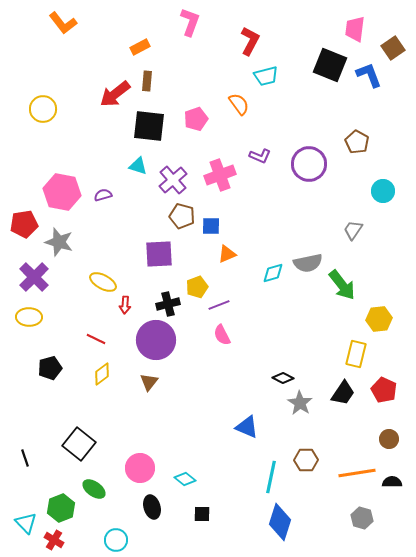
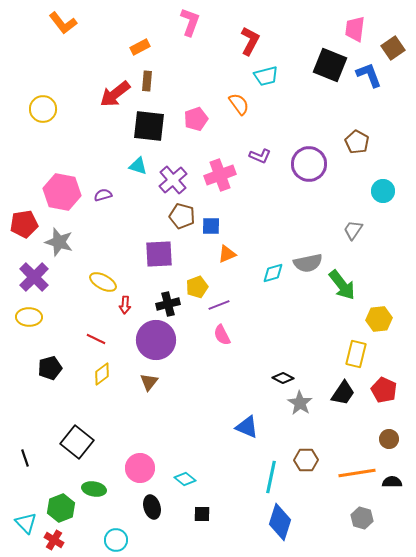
black square at (79, 444): moved 2 px left, 2 px up
green ellipse at (94, 489): rotated 25 degrees counterclockwise
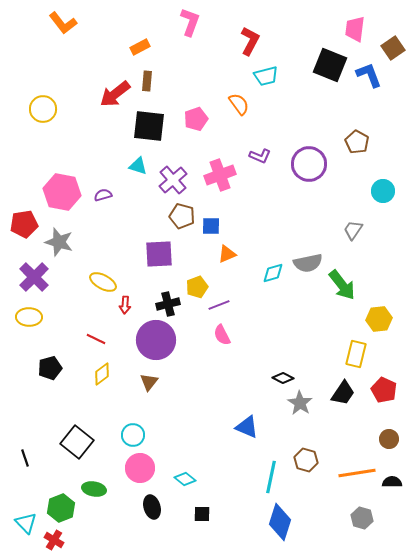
brown hexagon at (306, 460): rotated 15 degrees clockwise
cyan circle at (116, 540): moved 17 px right, 105 px up
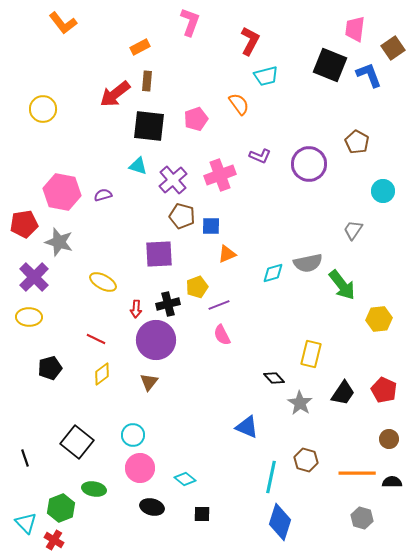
red arrow at (125, 305): moved 11 px right, 4 px down
yellow rectangle at (356, 354): moved 45 px left
black diamond at (283, 378): moved 9 px left; rotated 20 degrees clockwise
orange line at (357, 473): rotated 9 degrees clockwise
black ellipse at (152, 507): rotated 60 degrees counterclockwise
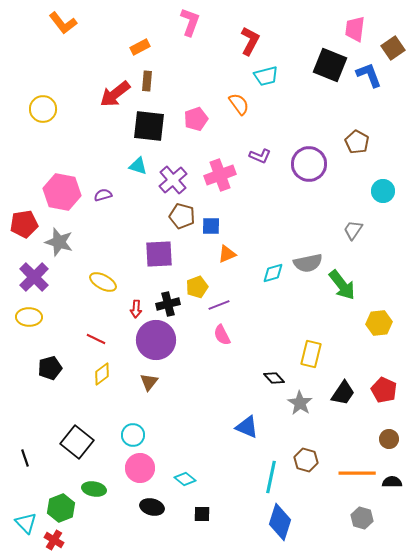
yellow hexagon at (379, 319): moved 4 px down
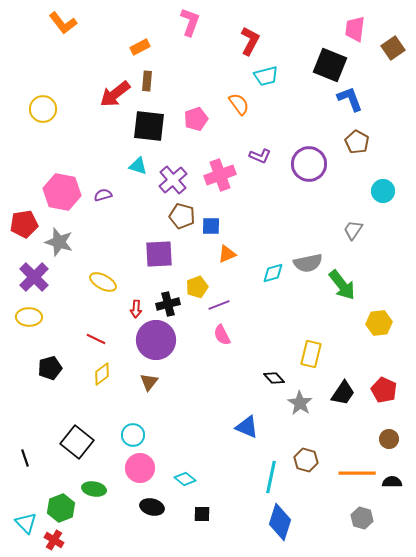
blue L-shape at (369, 75): moved 19 px left, 24 px down
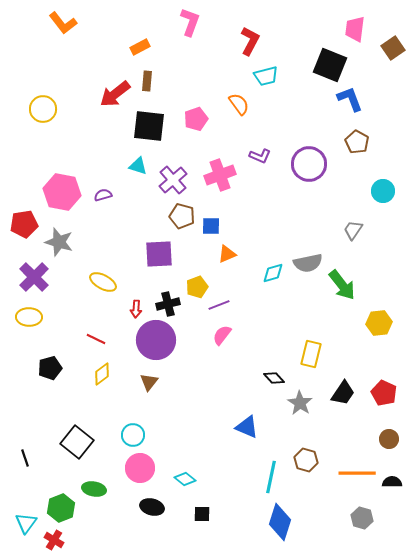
pink semicircle at (222, 335): rotated 65 degrees clockwise
red pentagon at (384, 390): moved 3 px down
cyan triangle at (26, 523): rotated 20 degrees clockwise
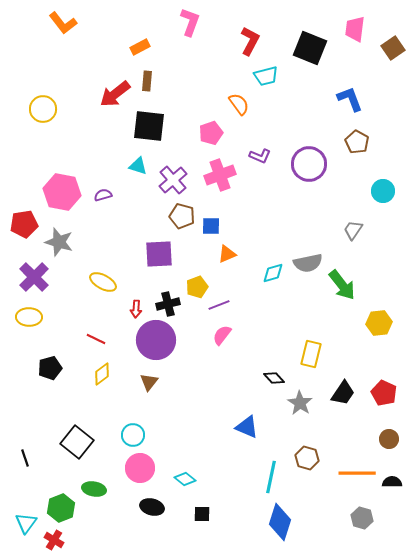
black square at (330, 65): moved 20 px left, 17 px up
pink pentagon at (196, 119): moved 15 px right, 14 px down
brown hexagon at (306, 460): moved 1 px right, 2 px up
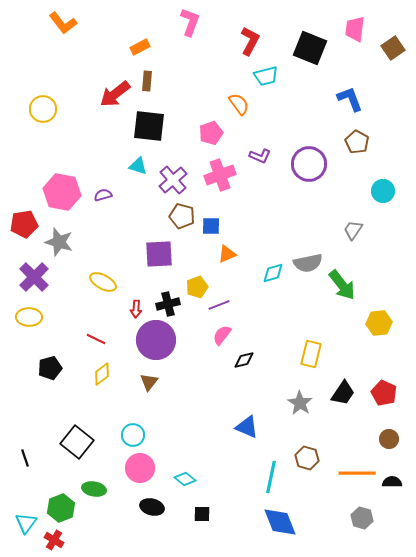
black diamond at (274, 378): moved 30 px left, 18 px up; rotated 60 degrees counterclockwise
blue diamond at (280, 522): rotated 39 degrees counterclockwise
